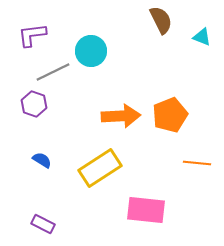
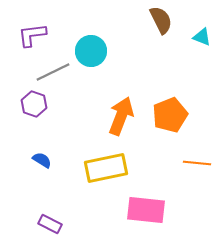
orange arrow: rotated 66 degrees counterclockwise
yellow rectangle: moved 6 px right; rotated 21 degrees clockwise
purple rectangle: moved 7 px right
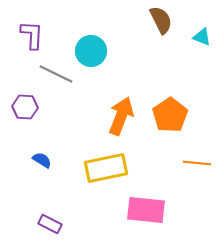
purple L-shape: rotated 100 degrees clockwise
gray line: moved 3 px right, 2 px down; rotated 52 degrees clockwise
purple hexagon: moved 9 px left, 3 px down; rotated 15 degrees counterclockwise
orange pentagon: rotated 12 degrees counterclockwise
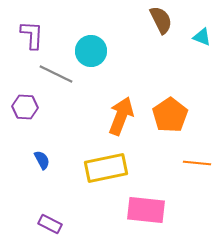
blue semicircle: rotated 30 degrees clockwise
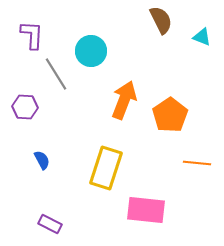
gray line: rotated 32 degrees clockwise
orange arrow: moved 3 px right, 16 px up
yellow rectangle: rotated 60 degrees counterclockwise
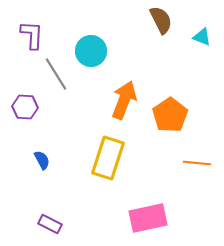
yellow rectangle: moved 2 px right, 10 px up
pink rectangle: moved 2 px right, 8 px down; rotated 18 degrees counterclockwise
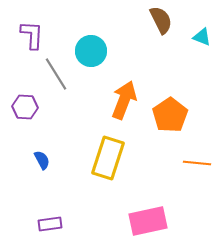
pink rectangle: moved 3 px down
purple rectangle: rotated 35 degrees counterclockwise
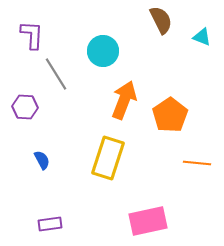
cyan circle: moved 12 px right
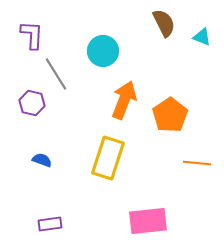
brown semicircle: moved 3 px right, 3 px down
purple hexagon: moved 7 px right, 4 px up; rotated 10 degrees clockwise
blue semicircle: rotated 42 degrees counterclockwise
pink rectangle: rotated 6 degrees clockwise
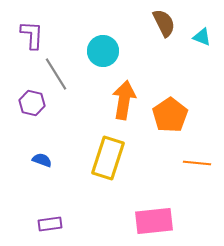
orange arrow: rotated 12 degrees counterclockwise
pink rectangle: moved 6 px right
